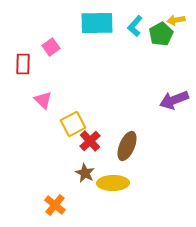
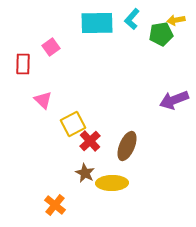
cyan L-shape: moved 3 px left, 7 px up
green pentagon: rotated 20 degrees clockwise
yellow ellipse: moved 1 px left
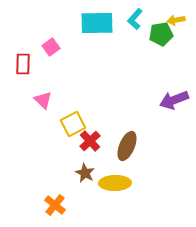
cyan L-shape: moved 3 px right
yellow ellipse: moved 3 px right
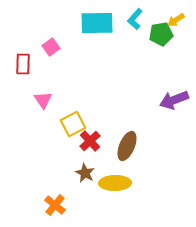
yellow arrow: rotated 24 degrees counterclockwise
pink triangle: rotated 12 degrees clockwise
